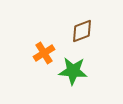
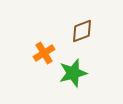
green star: moved 2 px down; rotated 20 degrees counterclockwise
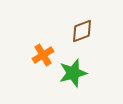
orange cross: moved 1 px left, 2 px down
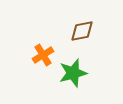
brown diamond: rotated 10 degrees clockwise
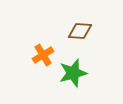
brown diamond: moved 2 px left; rotated 15 degrees clockwise
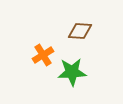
green star: moved 1 px left, 1 px up; rotated 12 degrees clockwise
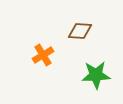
green star: moved 24 px right, 3 px down
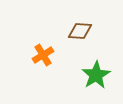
green star: rotated 28 degrees counterclockwise
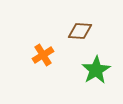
green star: moved 5 px up
